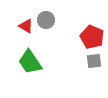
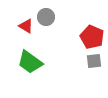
gray circle: moved 3 px up
green trapezoid: rotated 20 degrees counterclockwise
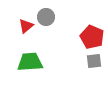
red triangle: rotated 49 degrees clockwise
green trapezoid: rotated 140 degrees clockwise
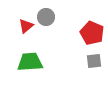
red pentagon: moved 4 px up
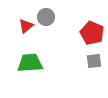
green trapezoid: moved 1 px down
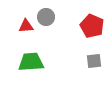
red triangle: rotated 35 degrees clockwise
red pentagon: moved 7 px up
green trapezoid: moved 1 px right, 1 px up
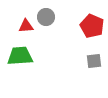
green trapezoid: moved 11 px left, 6 px up
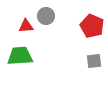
gray circle: moved 1 px up
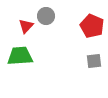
red triangle: rotated 42 degrees counterclockwise
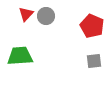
red triangle: moved 12 px up
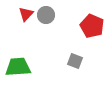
gray circle: moved 1 px up
green trapezoid: moved 2 px left, 11 px down
gray square: moved 19 px left; rotated 28 degrees clockwise
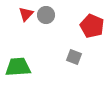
gray square: moved 1 px left, 4 px up
